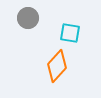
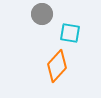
gray circle: moved 14 px right, 4 px up
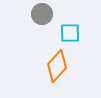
cyan square: rotated 10 degrees counterclockwise
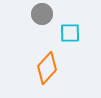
orange diamond: moved 10 px left, 2 px down
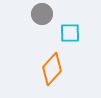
orange diamond: moved 5 px right, 1 px down
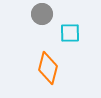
orange diamond: moved 4 px left, 1 px up; rotated 28 degrees counterclockwise
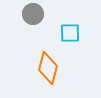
gray circle: moved 9 px left
